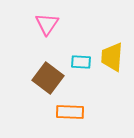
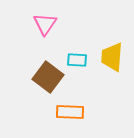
pink triangle: moved 2 px left
cyan rectangle: moved 4 px left, 2 px up
brown square: moved 1 px up
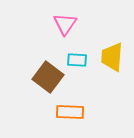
pink triangle: moved 20 px right
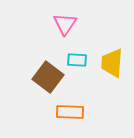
yellow trapezoid: moved 6 px down
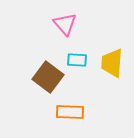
pink triangle: rotated 15 degrees counterclockwise
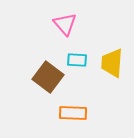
orange rectangle: moved 3 px right, 1 px down
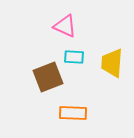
pink triangle: moved 2 px down; rotated 25 degrees counterclockwise
cyan rectangle: moved 3 px left, 3 px up
brown square: rotated 32 degrees clockwise
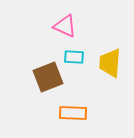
yellow trapezoid: moved 2 px left
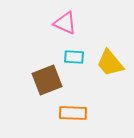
pink triangle: moved 3 px up
yellow trapezoid: rotated 44 degrees counterclockwise
brown square: moved 1 px left, 3 px down
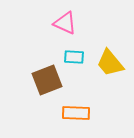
orange rectangle: moved 3 px right
